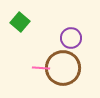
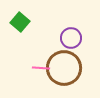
brown circle: moved 1 px right
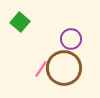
purple circle: moved 1 px down
pink line: moved 1 px down; rotated 60 degrees counterclockwise
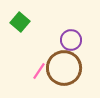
purple circle: moved 1 px down
pink line: moved 2 px left, 2 px down
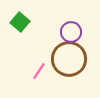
purple circle: moved 8 px up
brown circle: moved 5 px right, 9 px up
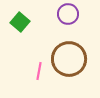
purple circle: moved 3 px left, 18 px up
pink line: rotated 24 degrees counterclockwise
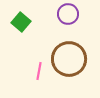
green square: moved 1 px right
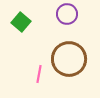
purple circle: moved 1 px left
pink line: moved 3 px down
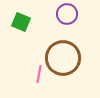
green square: rotated 18 degrees counterclockwise
brown circle: moved 6 px left, 1 px up
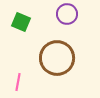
brown circle: moved 6 px left
pink line: moved 21 px left, 8 px down
